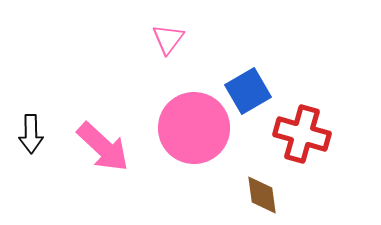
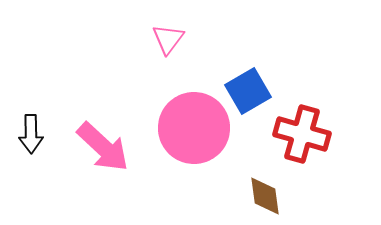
brown diamond: moved 3 px right, 1 px down
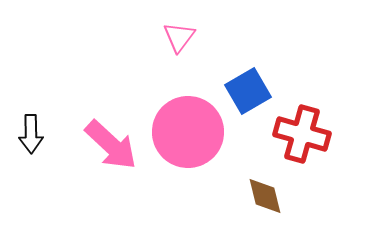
pink triangle: moved 11 px right, 2 px up
pink circle: moved 6 px left, 4 px down
pink arrow: moved 8 px right, 2 px up
brown diamond: rotated 6 degrees counterclockwise
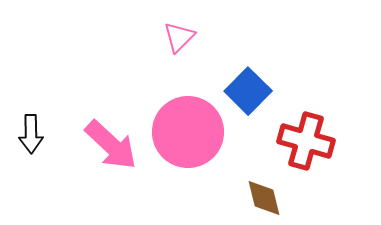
pink triangle: rotated 8 degrees clockwise
blue square: rotated 15 degrees counterclockwise
red cross: moved 4 px right, 7 px down
brown diamond: moved 1 px left, 2 px down
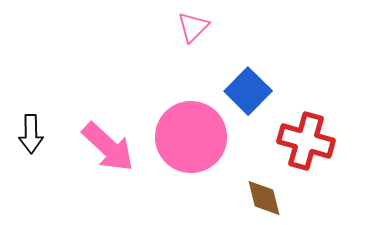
pink triangle: moved 14 px right, 10 px up
pink circle: moved 3 px right, 5 px down
pink arrow: moved 3 px left, 2 px down
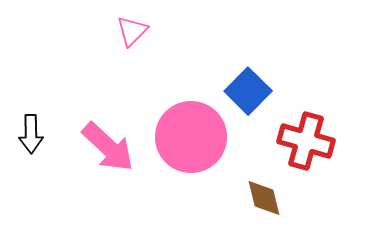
pink triangle: moved 61 px left, 4 px down
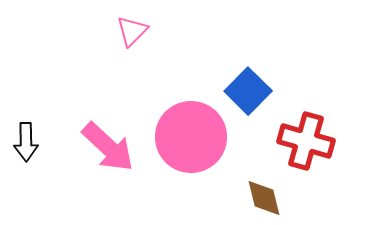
black arrow: moved 5 px left, 8 px down
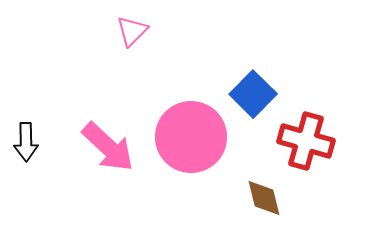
blue square: moved 5 px right, 3 px down
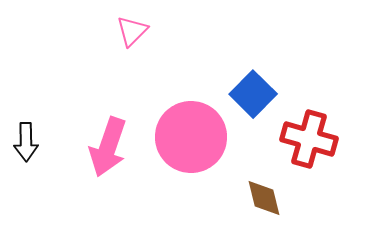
red cross: moved 3 px right, 2 px up
pink arrow: rotated 66 degrees clockwise
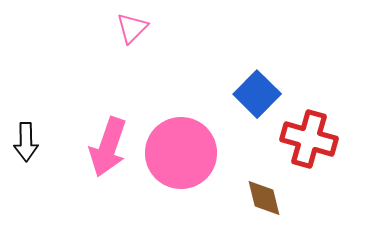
pink triangle: moved 3 px up
blue square: moved 4 px right
pink circle: moved 10 px left, 16 px down
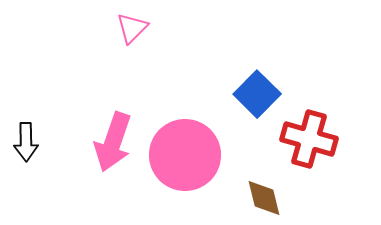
pink arrow: moved 5 px right, 5 px up
pink circle: moved 4 px right, 2 px down
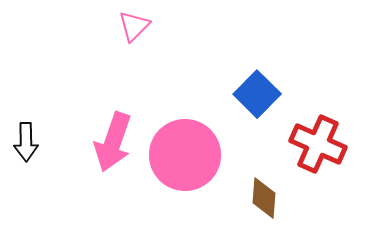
pink triangle: moved 2 px right, 2 px up
red cross: moved 9 px right, 5 px down; rotated 8 degrees clockwise
brown diamond: rotated 18 degrees clockwise
